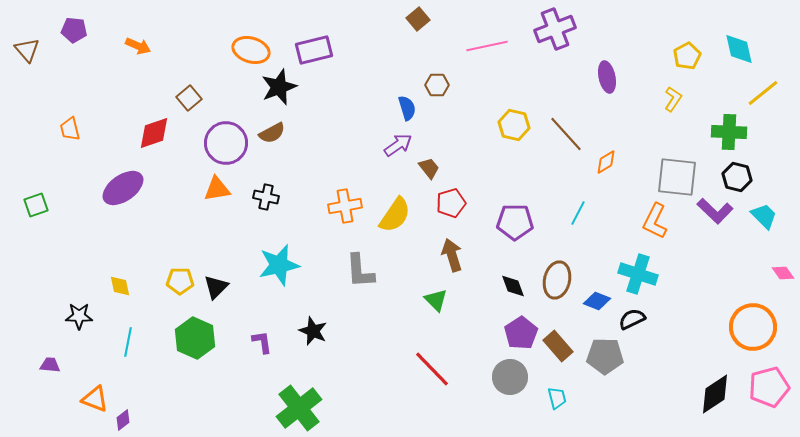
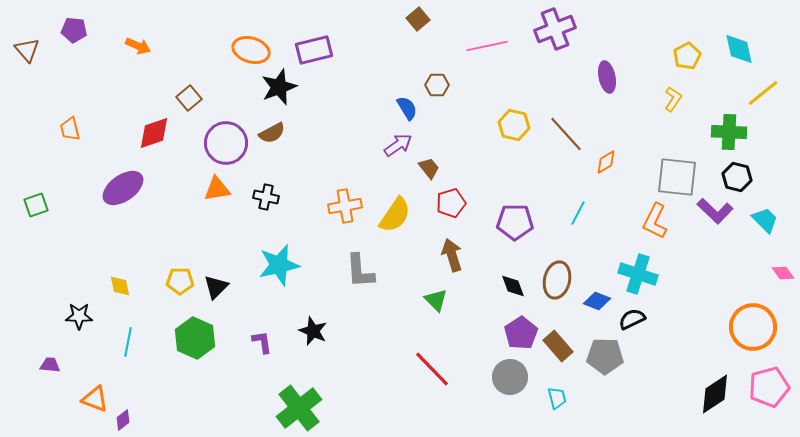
blue semicircle at (407, 108): rotated 15 degrees counterclockwise
cyan trapezoid at (764, 216): moved 1 px right, 4 px down
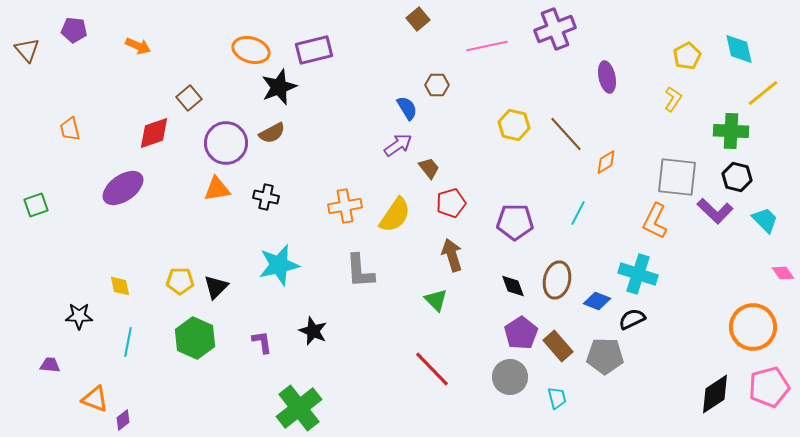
green cross at (729, 132): moved 2 px right, 1 px up
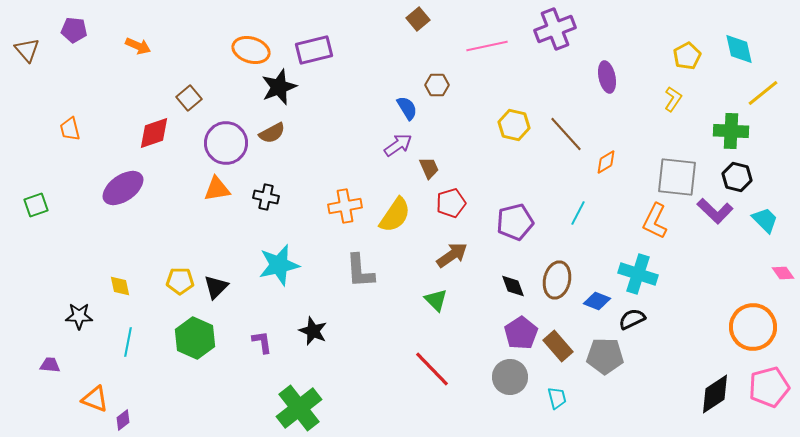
brown trapezoid at (429, 168): rotated 15 degrees clockwise
purple pentagon at (515, 222): rotated 15 degrees counterclockwise
brown arrow at (452, 255): rotated 72 degrees clockwise
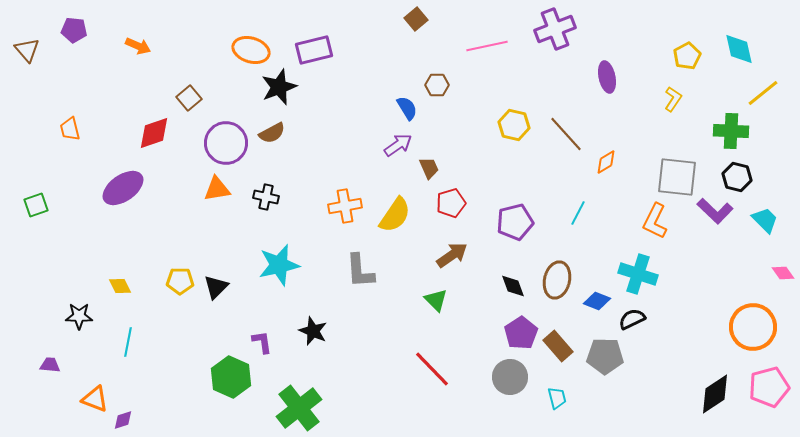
brown square at (418, 19): moved 2 px left
yellow diamond at (120, 286): rotated 15 degrees counterclockwise
green hexagon at (195, 338): moved 36 px right, 39 px down
purple diamond at (123, 420): rotated 20 degrees clockwise
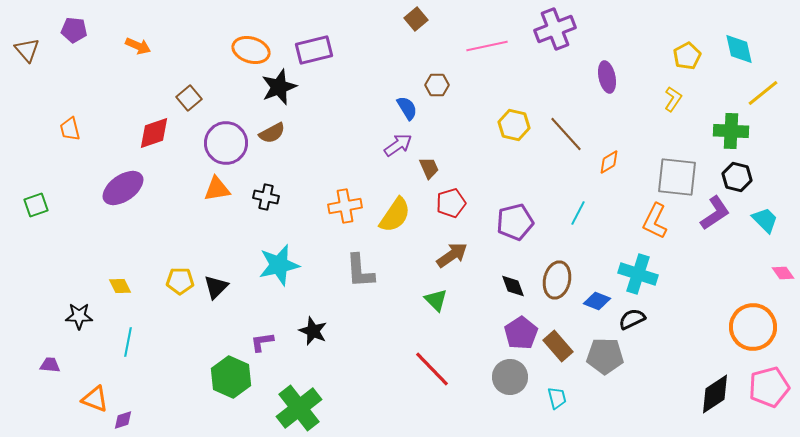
orange diamond at (606, 162): moved 3 px right
purple L-shape at (715, 211): moved 2 px down; rotated 78 degrees counterclockwise
purple L-shape at (262, 342): rotated 90 degrees counterclockwise
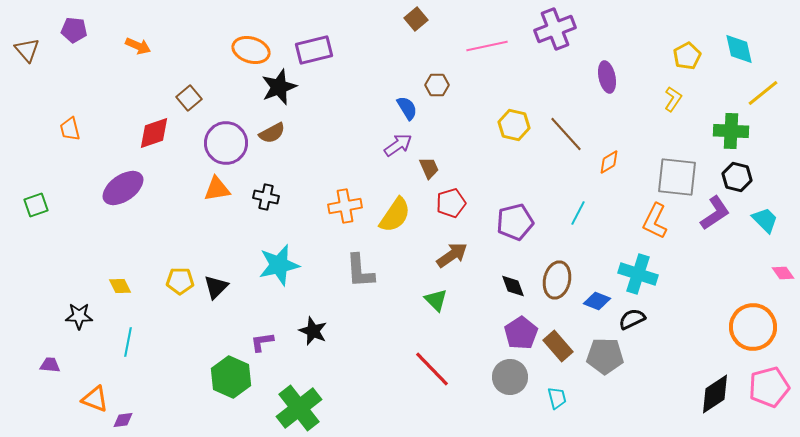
purple diamond at (123, 420): rotated 10 degrees clockwise
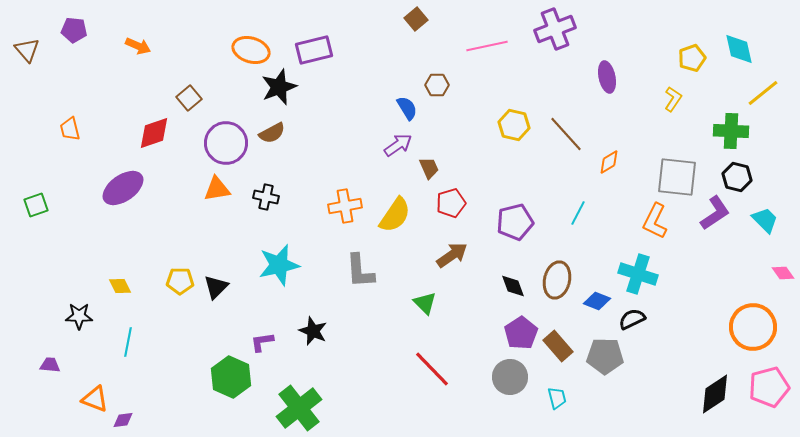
yellow pentagon at (687, 56): moved 5 px right, 2 px down; rotated 8 degrees clockwise
green triangle at (436, 300): moved 11 px left, 3 px down
